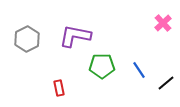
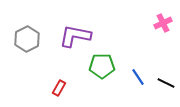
pink cross: rotated 18 degrees clockwise
blue line: moved 1 px left, 7 px down
black line: rotated 66 degrees clockwise
red rectangle: rotated 42 degrees clockwise
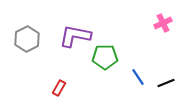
green pentagon: moved 3 px right, 9 px up
black line: rotated 48 degrees counterclockwise
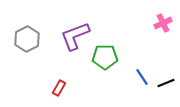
purple L-shape: rotated 32 degrees counterclockwise
blue line: moved 4 px right
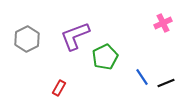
green pentagon: rotated 25 degrees counterclockwise
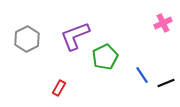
blue line: moved 2 px up
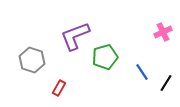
pink cross: moved 9 px down
gray hexagon: moved 5 px right, 21 px down; rotated 15 degrees counterclockwise
green pentagon: rotated 10 degrees clockwise
blue line: moved 3 px up
black line: rotated 36 degrees counterclockwise
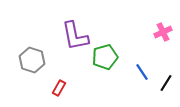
purple L-shape: rotated 80 degrees counterclockwise
